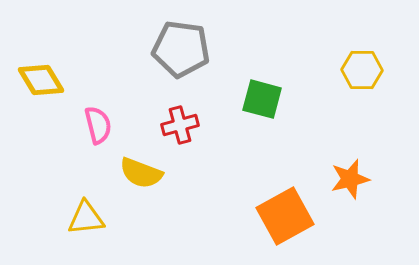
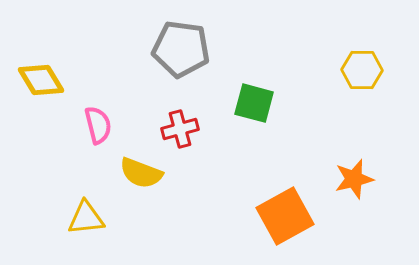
green square: moved 8 px left, 4 px down
red cross: moved 4 px down
orange star: moved 4 px right
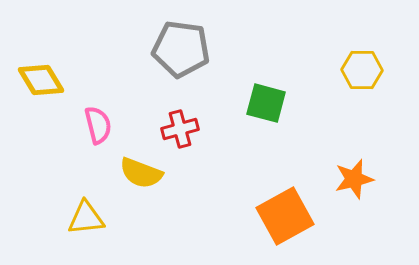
green square: moved 12 px right
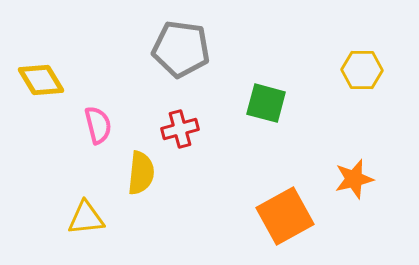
yellow semicircle: rotated 105 degrees counterclockwise
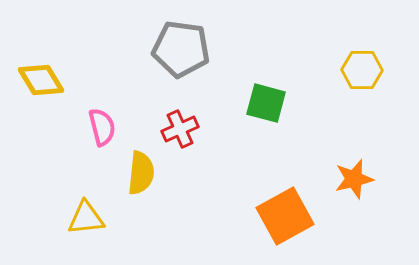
pink semicircle: moved 4 px right, 2 px down
red cross: rotated 9 degrees counterclockwise
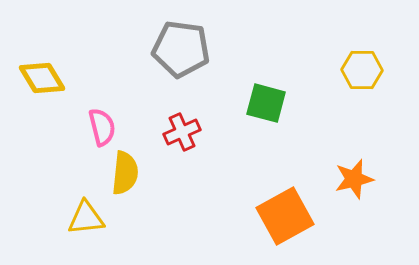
yellow diamond: moved 1 px right, 2 px up
red cross: moved 2 px right, 3 px down
yellow semicircle: moved 16 px left
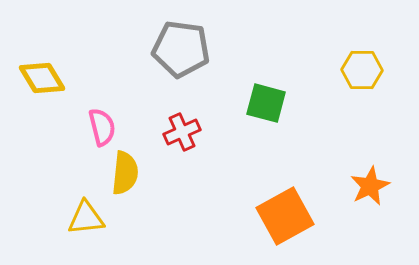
orange star: moved 16 px right, 7 px down; rotated 12 degrees counterclockwise
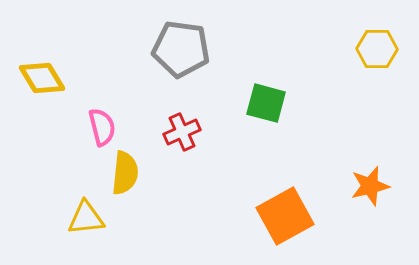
yellow hexagon: moved 15 px right, 21 px up
orange star: rotated 12 degrees clockwise
